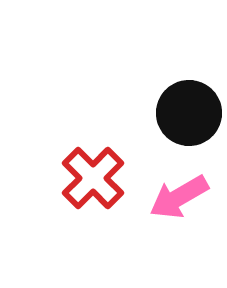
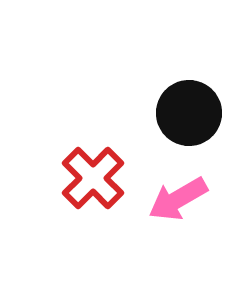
pink arrow: moved 1 px left, 2 px down
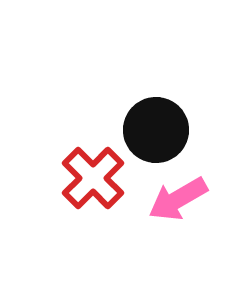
black circle: moved 33 px left, 17 px down
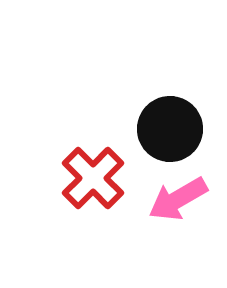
black circle: moved 14 px right, 1 px up
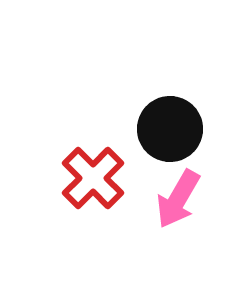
pink arrow: rotated 30 degrees counterclockwise
